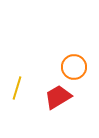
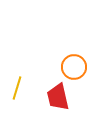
red trapezoid: rotated 72 degrees counterclockwise
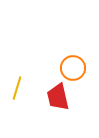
orange circle: moved 1 px left, 1 px down
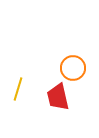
yellow line: moved 1 px right, 1 px down
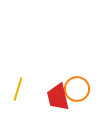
orange circle: moved 4 px right, 21 px down
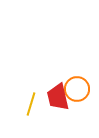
yellow line: moved 13 px right, 15 px down
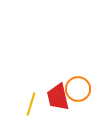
orange circle: moved 1 px right
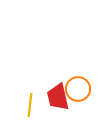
yellow line: moved 1 px left, 1 px down; rotated 10 degrees counterclockwise
